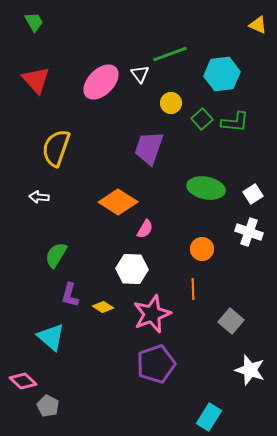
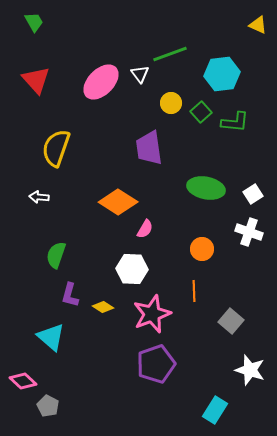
green square: moved 1 px left, 7 px up
purple trapezoid: rotated 27 degrees counterclockwise
green semicircle: rotated 12 degrees counterclockwise
orange line: moved 1 px right, 2 px down
cyan rectangle: moved 6 px right, 7 px up
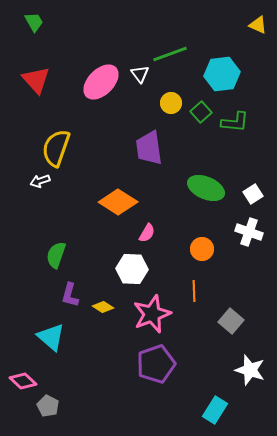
green ellipse: rotated 12 degrees clockwise
white arrow: moved 1 px right, 16 px up; rotated 24 degrees counterclockwise
pink semicircle: moved 2 px right, 4 px down
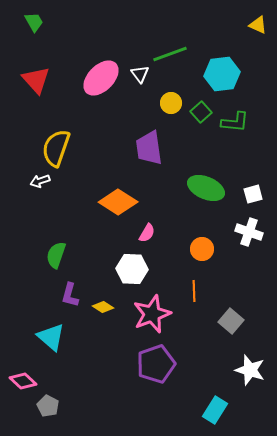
pink ellipse: moved 4 px up
white square: rotated 18 degrees clockwise
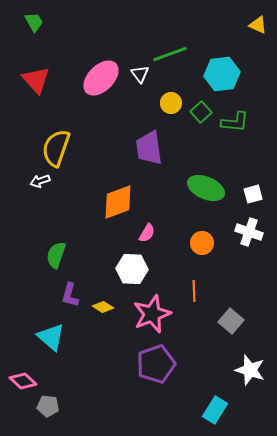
orange diamond: rotated 54 degrees counterclockwise
orange circle: moved 6 px up
gray pentagon: rotated 20 degrees counterclockwise
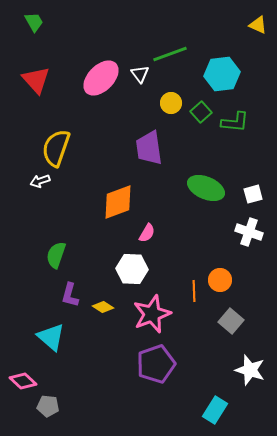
orange circle: moved 18 px right, 37 px down
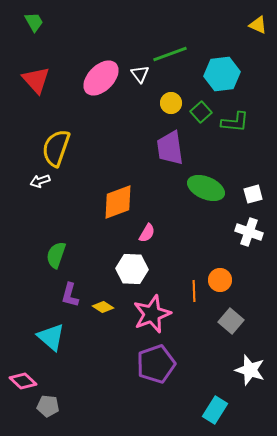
purple trapezoid: moved 21 px right
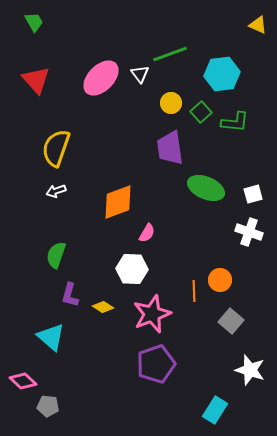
white arrow: moved 16 px right, 10 px down
